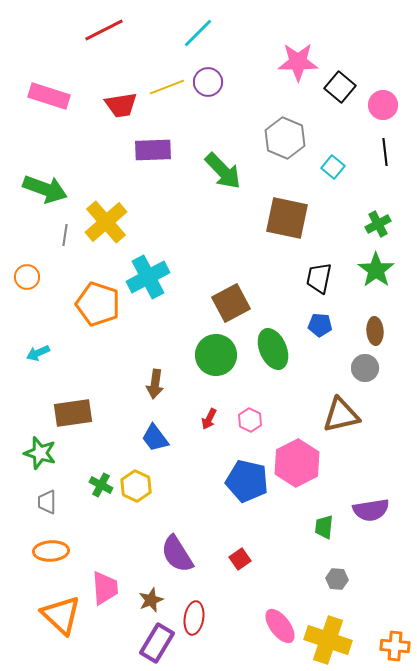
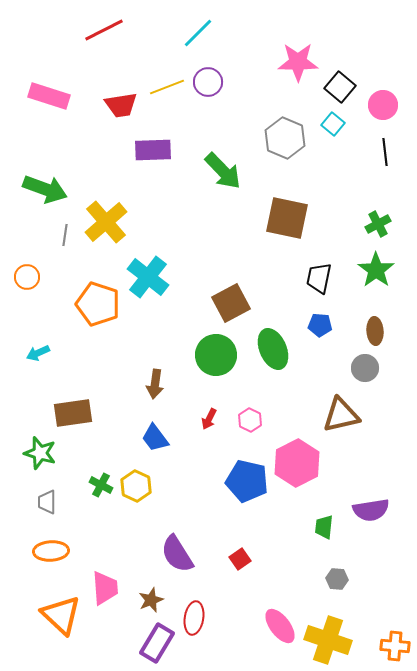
cyan square at (333, 167): moved 43 px up
cyan cross at (148, 277): rotated 24 degrees counterclockwise
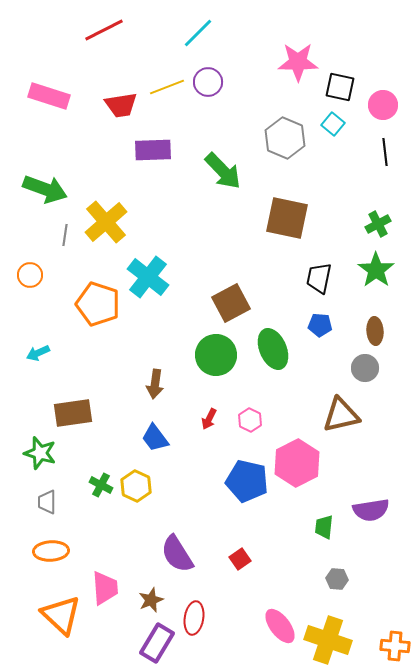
black square at (340, 87): rotated 28 degrees counterclockwise
orange circle at (27, 277): moved 3 px right, 2 px up
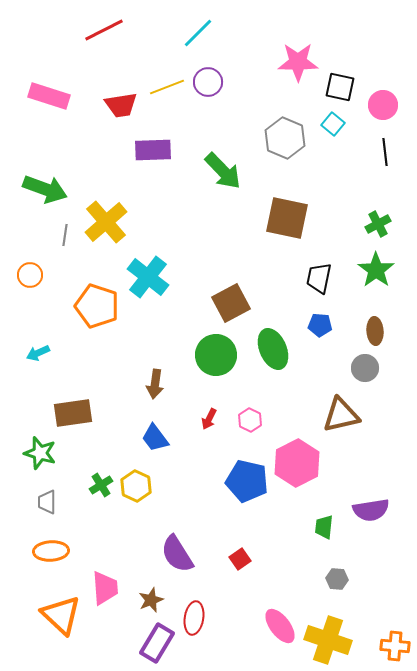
orange pentagon at (98, 304): moved 1 px left, 2 px down
green cross at (101, 485): rotated 30 degrees clockwise
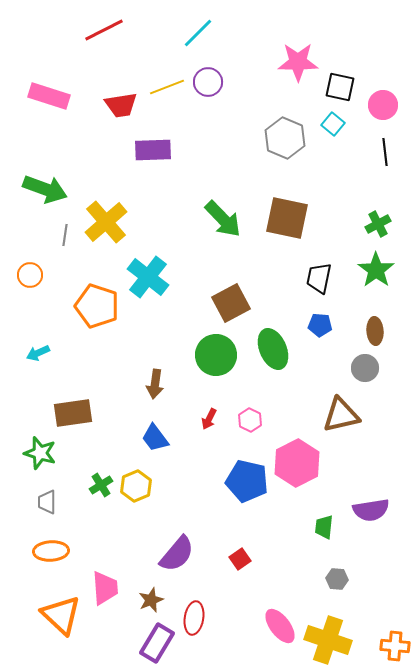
green arrow at (223, 171): moved 48 px down
yellow hexagon at (136, 486): rotated 12 degrees clockwise
purple semicircle at (177, 554): rotated 108 degrees counterclockwise
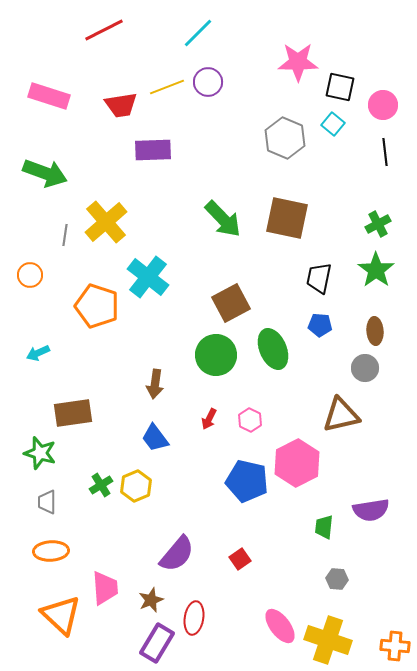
green arrow at (45, 189): moved 16 px up
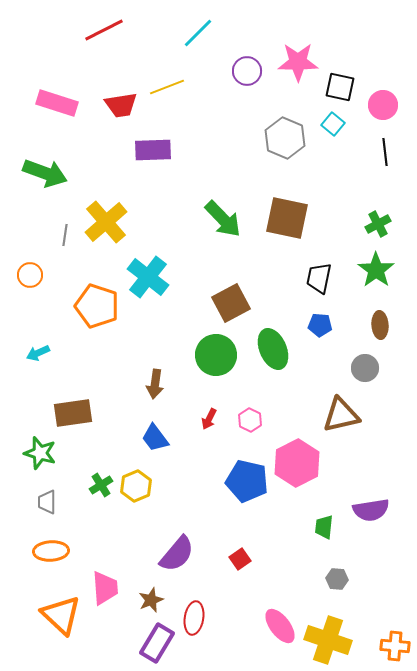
purple circle at (208, 82): moved 39 px right, 11 px up
pink rectangle at (49, 96): moved 8 px right, 7 px down
brown ellipse at (375, 331): moved 5 px right, 6 px up
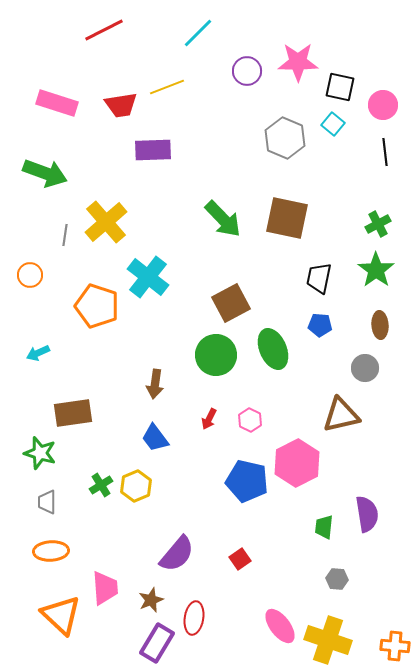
purple semicircle at (371, 510): moved 4 px left, 4 px down; rotated 90 degrees counterclockwise
